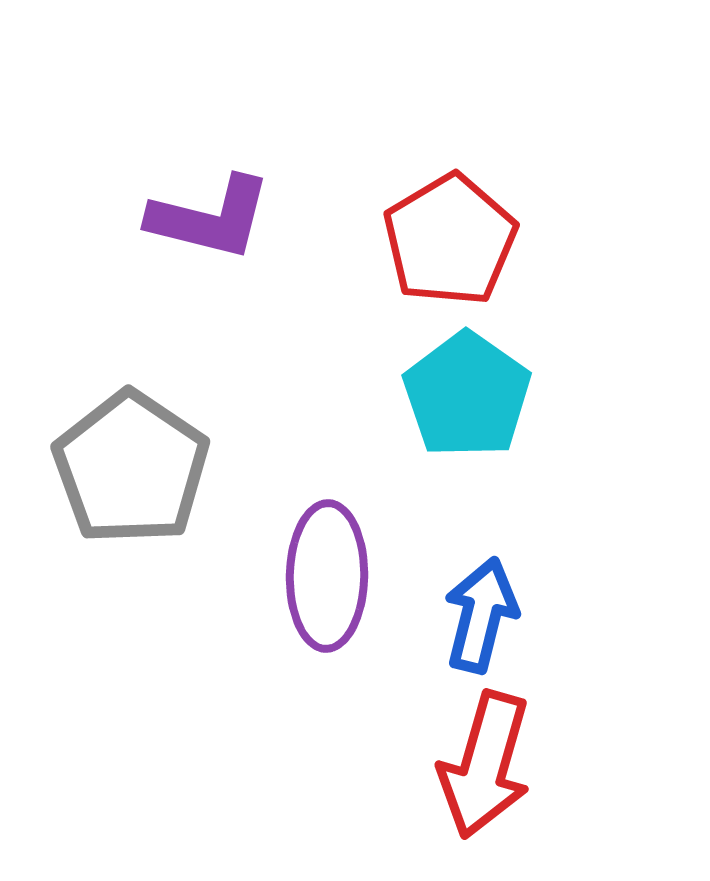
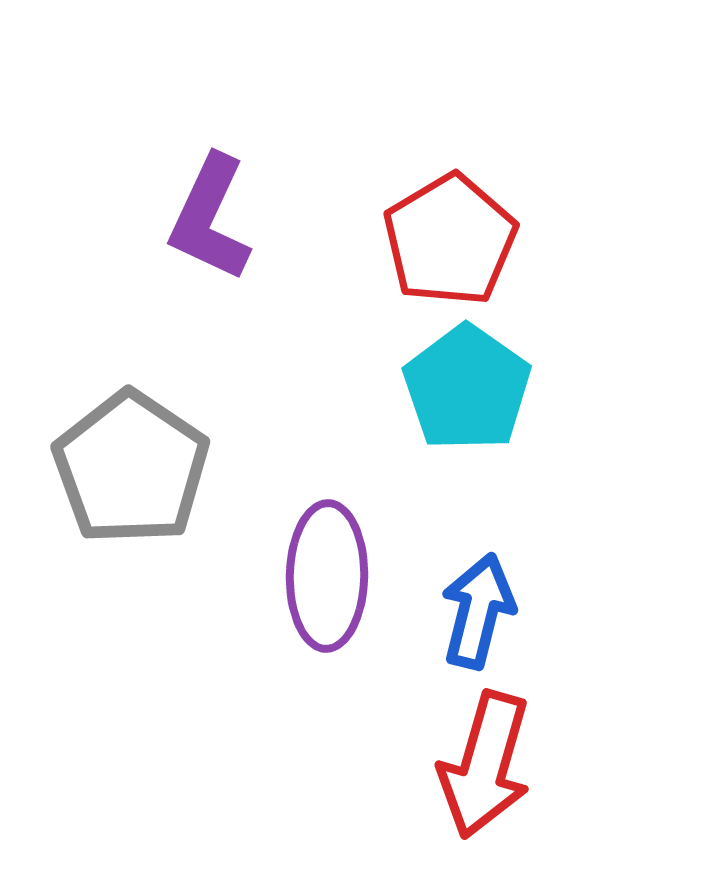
purple L-shape: rotated 101 degrees clockwise
cyan pentagon: moved 7 px up
blue arrow: moved 3 px left, 4 px up
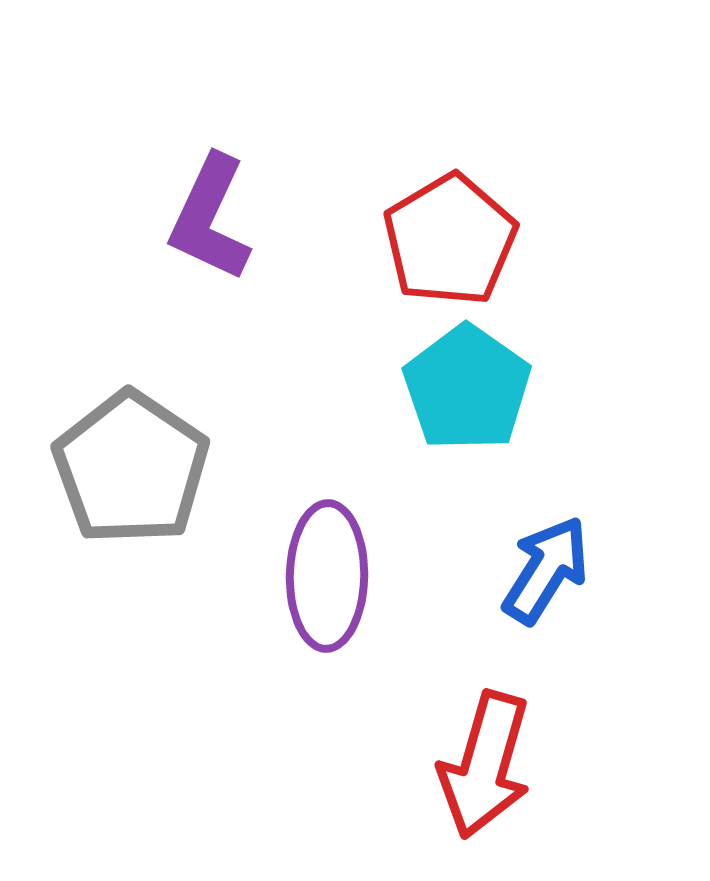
blue arrow: moved 68 px right, 41 px up; rotated 18 degrees clockwise
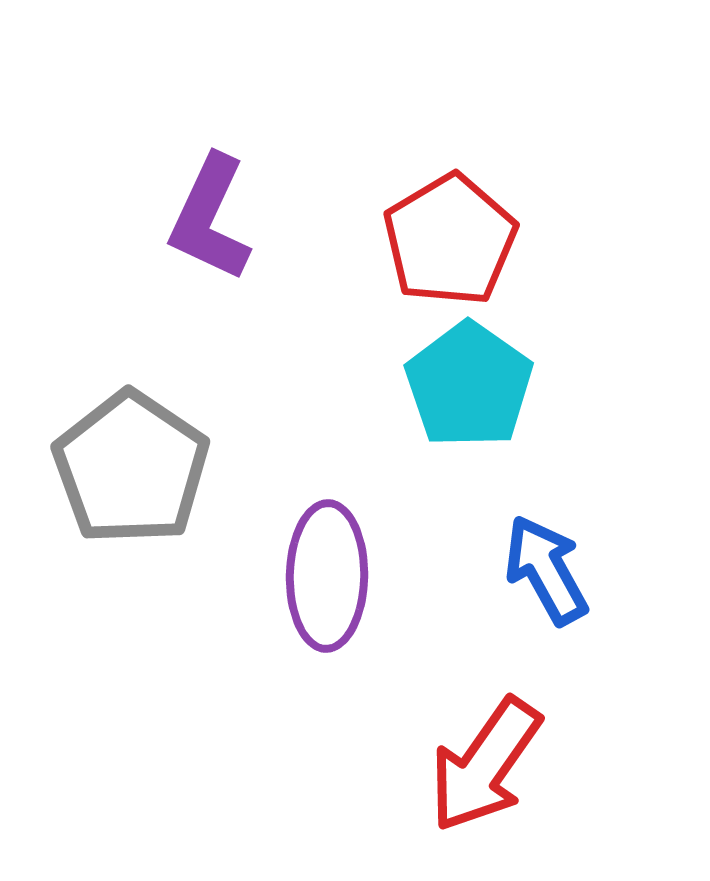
cyan pentagon: moved 2 px right, 3 px up
blue arrow: rotated 61 degrees counterclockwise
red arrow: rotated 19 degrees clockwise
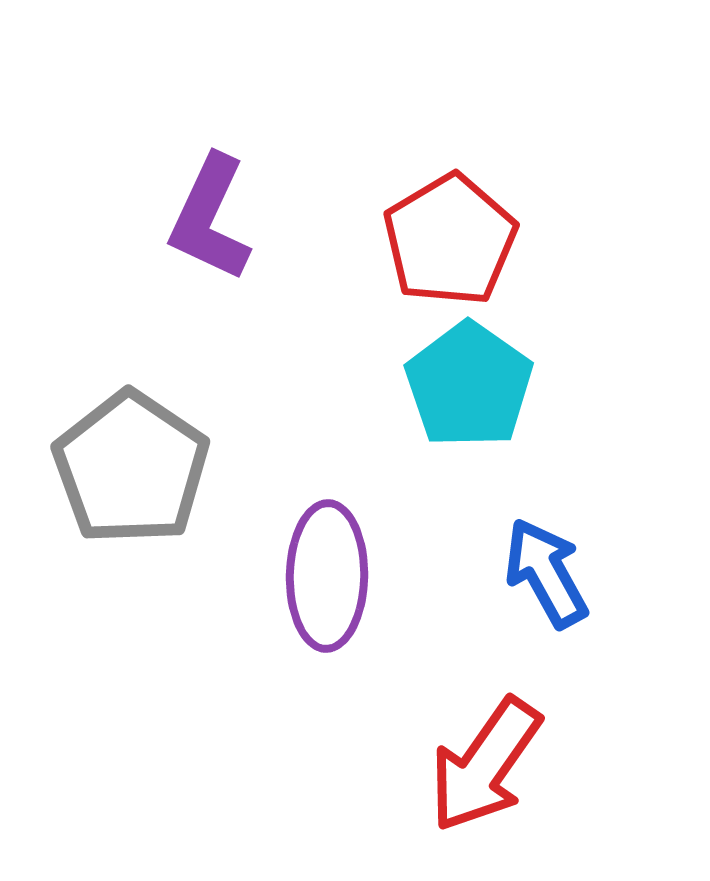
blue arrow: moved 3 px down
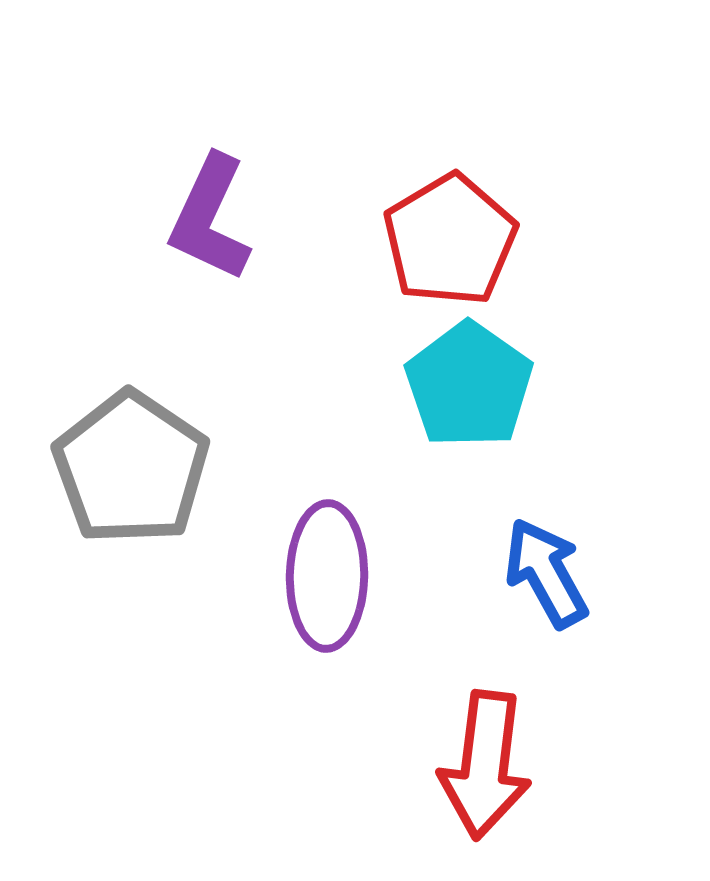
red arrow: rotated 28 degrees counterclockwise
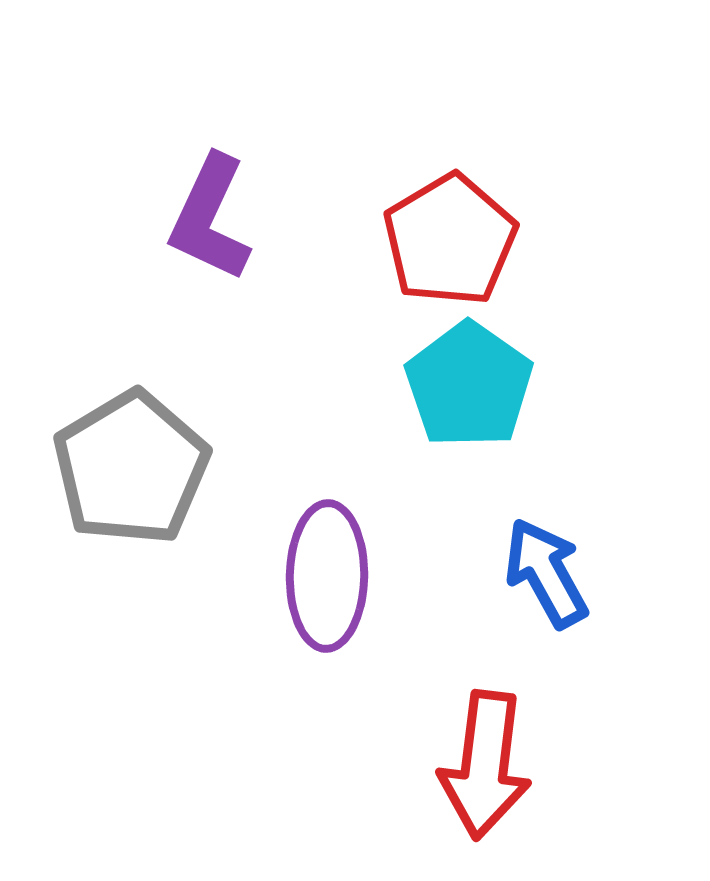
gray pentagon: rotated 7 degrees clockwise
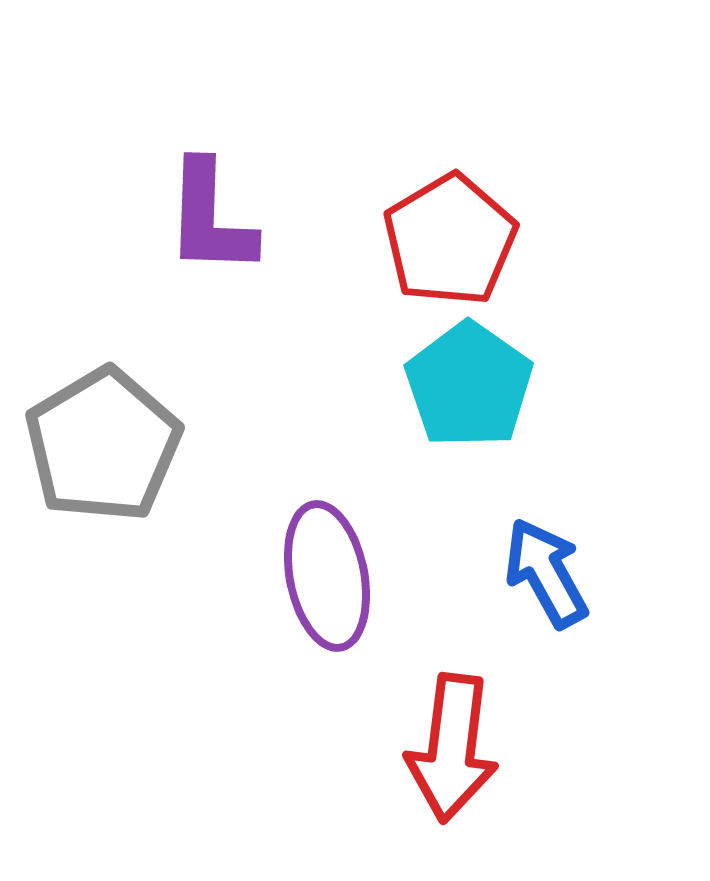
purple L-shape: rotated 23 degrees counterclockwise
gray pentagon: moved 28 px left, 23 px up
purple ellipse: rotated 12 degrees counterclockwise
red arrow: moved 33 px left, 17 px up
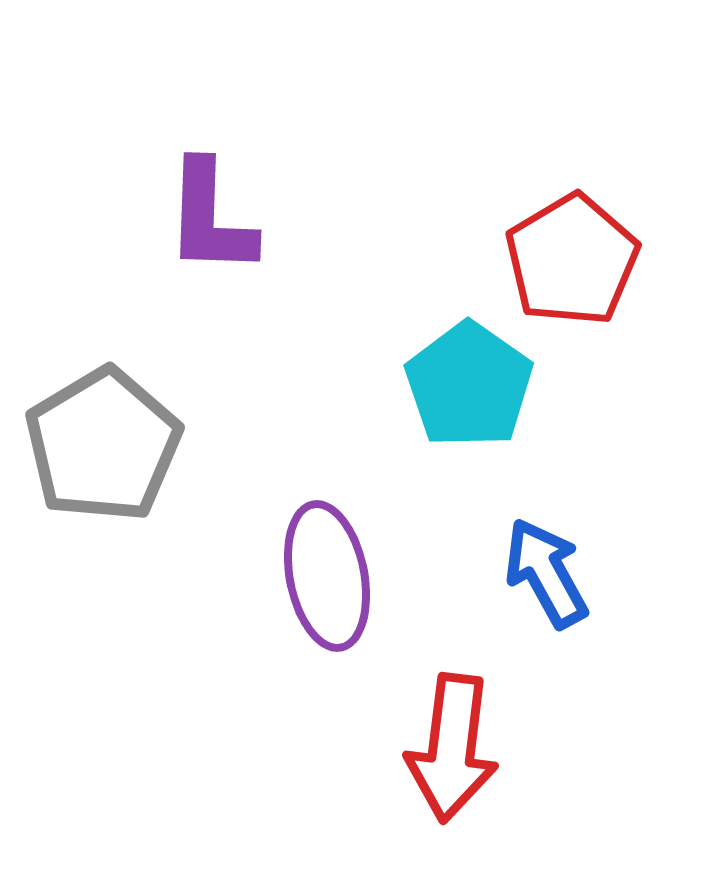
red pentagon: moved 122 px right, 20 px down
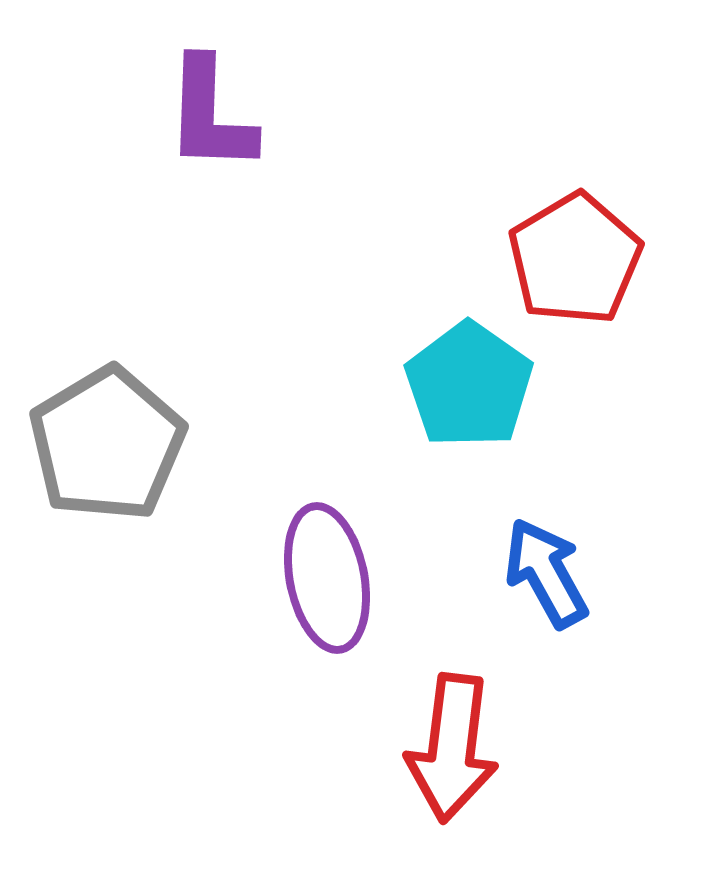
purple L-shape: moved 103 px up
red pentagon: moved 3 px right, 1 px up
gray pentagon: moved 4 px right, 1 px up
purple ellipse: moved 2 px down
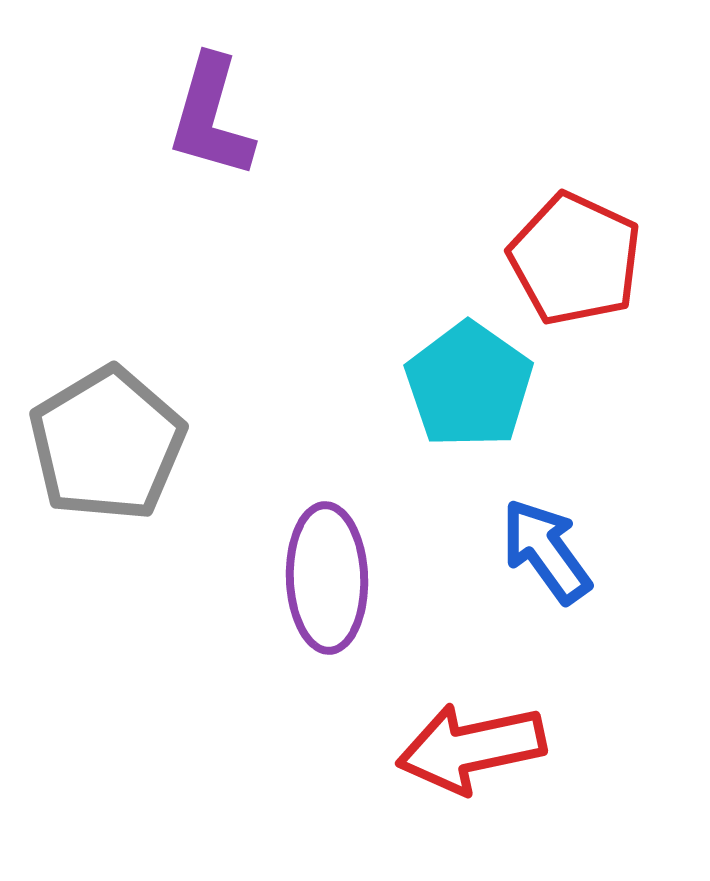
purple L-shape: moved 1 px right, 2 px down; rotated 14 degrees clockwise
red pentagon: rotated 16 degrees counterclockwise
blue arrow: moved 22 px up; rotated 7 degrees counterclockwise
purple ellipse: rotated 9 degrees clockwise
red arrow: moved 19 px right; rotated 71 degrees clockwise
